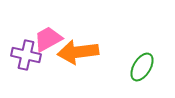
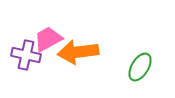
green ellipse: moved 2 px left
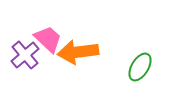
pink trapezoid: rotated 72 degrees clockwise
purple cross: moved 1 px left; rotated 36 degrees clockwise
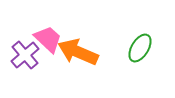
orange arrow: rotated 30 degrees clockwise
green ellipse: moved 19 px up
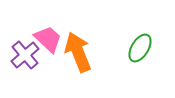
orange arrow: rotated 45 degrees clockwise
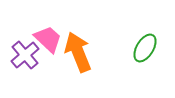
green ellipse: moved 5 px right
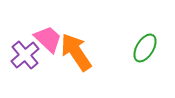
orange arrow: moved 2 px left; rotated 12 degrees counterclockwise
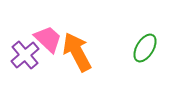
orange arrow: moved 1 px right; rotated 6 degrees clockwise
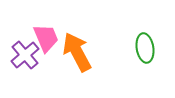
pink trapezoid: moved 2 px left, 1 px up; rotated 24 degrees clockwise
green ellipse: rotated 40 degrees counterclockwise
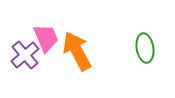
orange arrow: moved 1 px up
